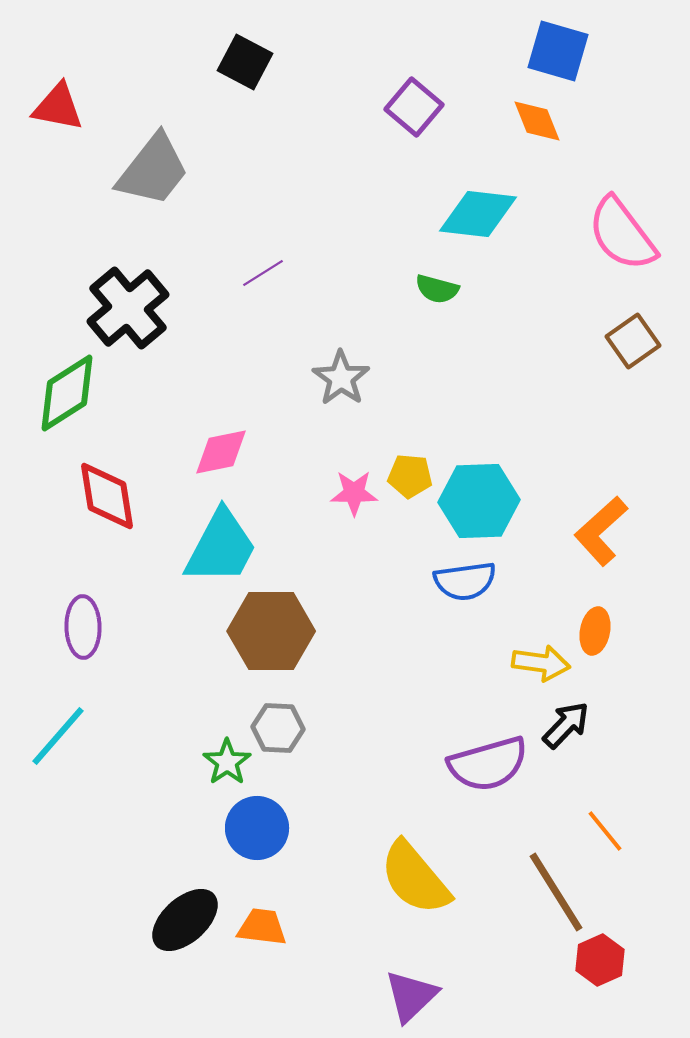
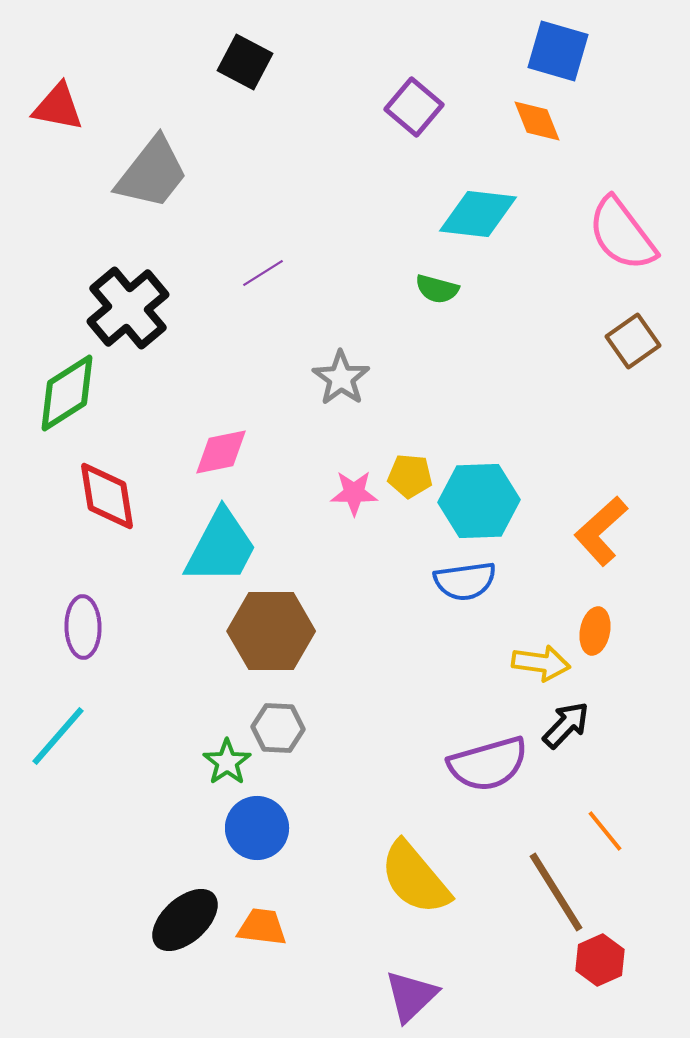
gray trapezoid: moved 1 px left, 3 px down
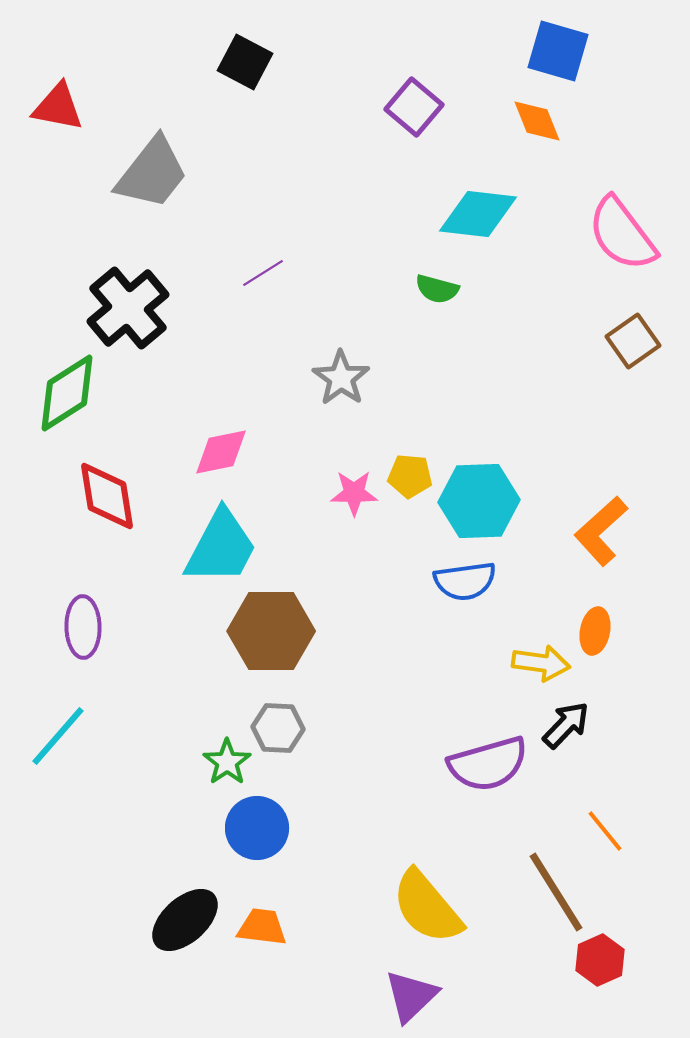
yellow semicircle: moved 12 px right, 29 px down
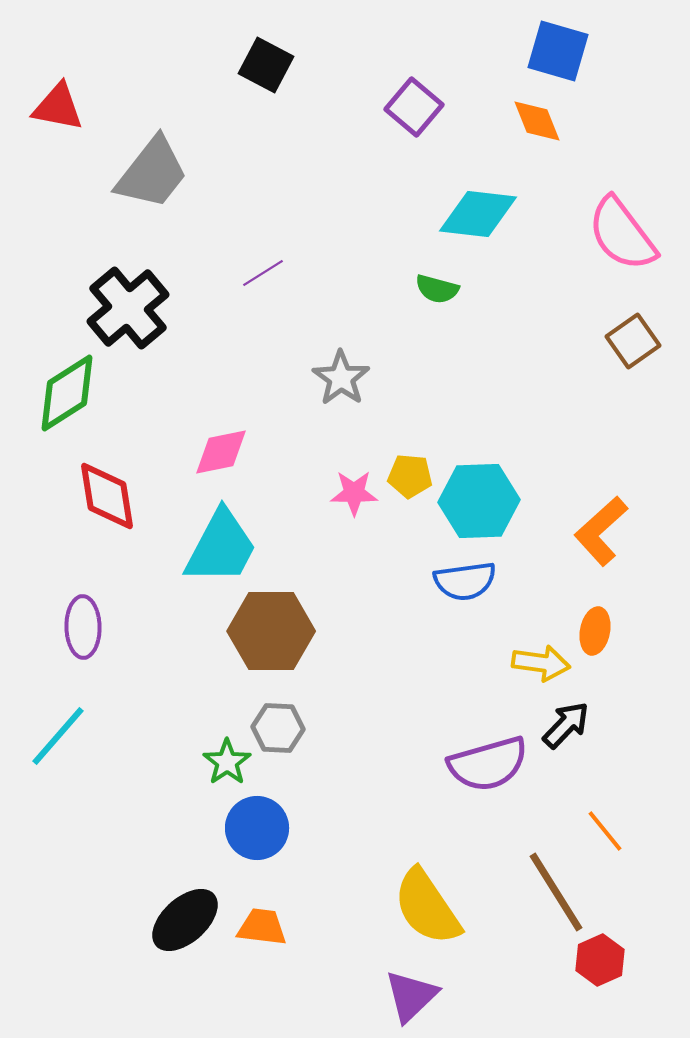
black square: moved 21 px right, 3 px down
yellow semicircle: rotated 6 degrees clockwise
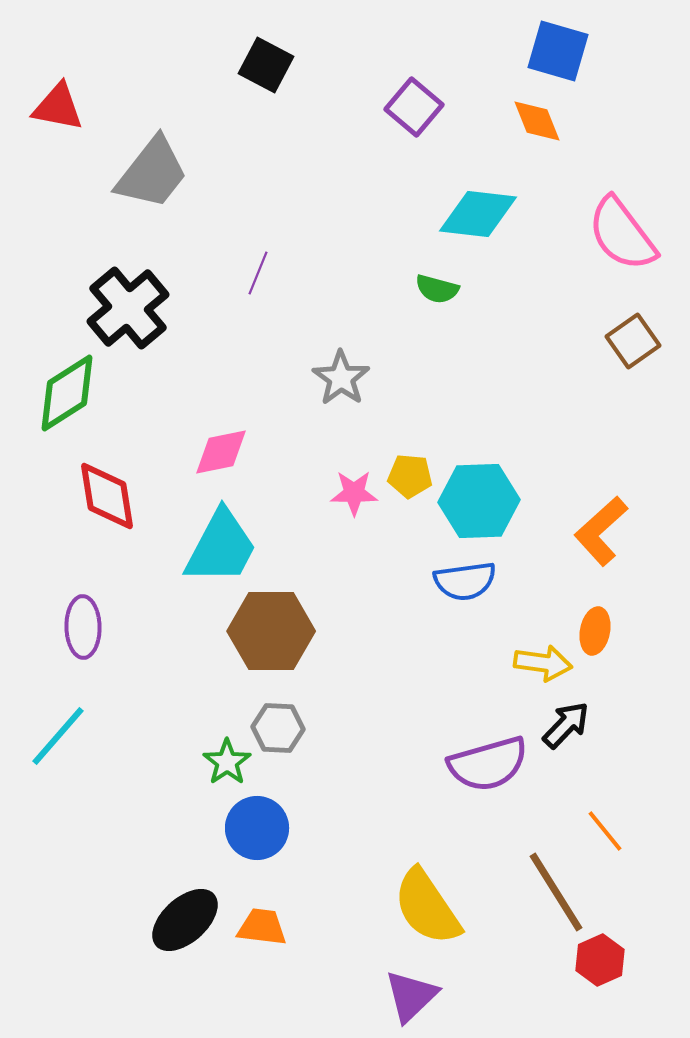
purple line: moved 5 px left; rotated 36 degrees counterclockwise
yellow arrow: moved 2 px right
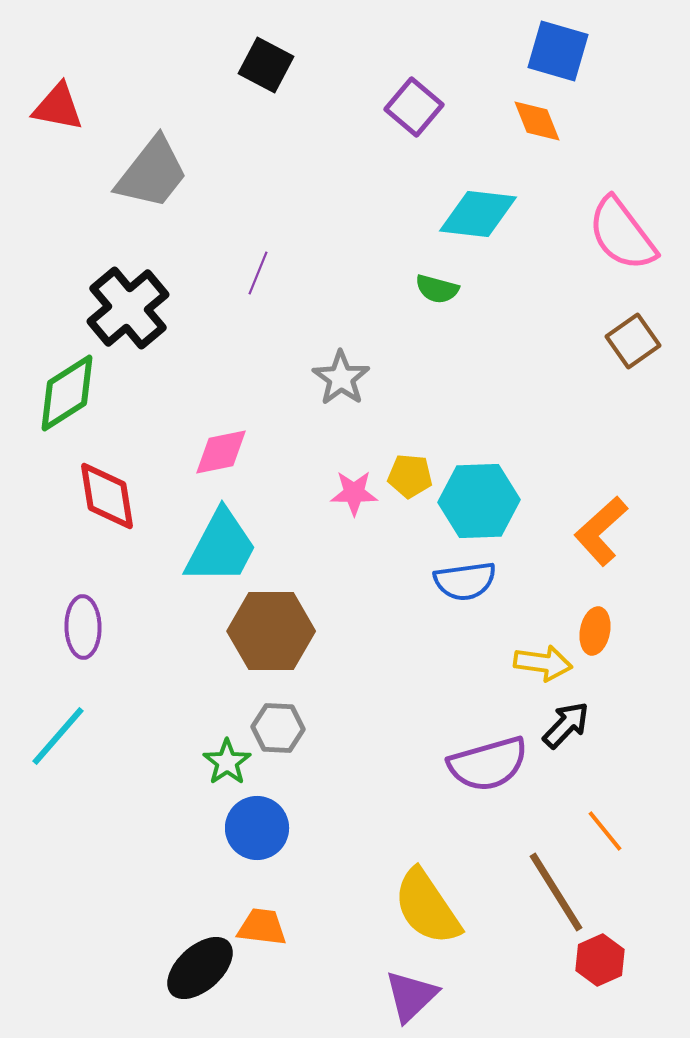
black ellipse: moved 15 px right, 48 px down
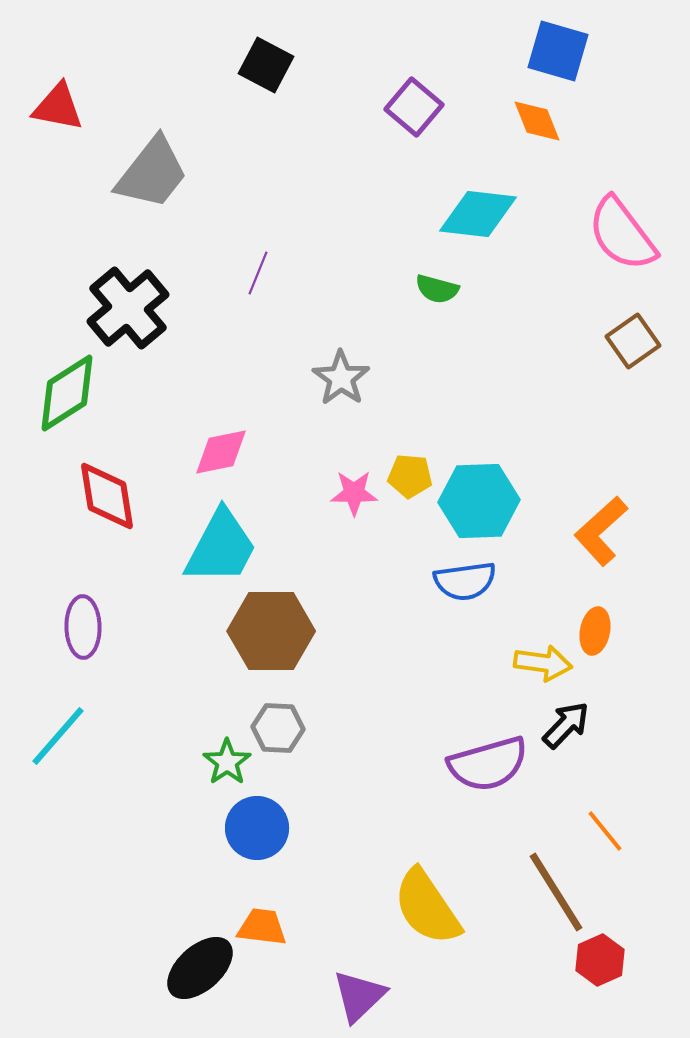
purple triangle: moved 52 px left
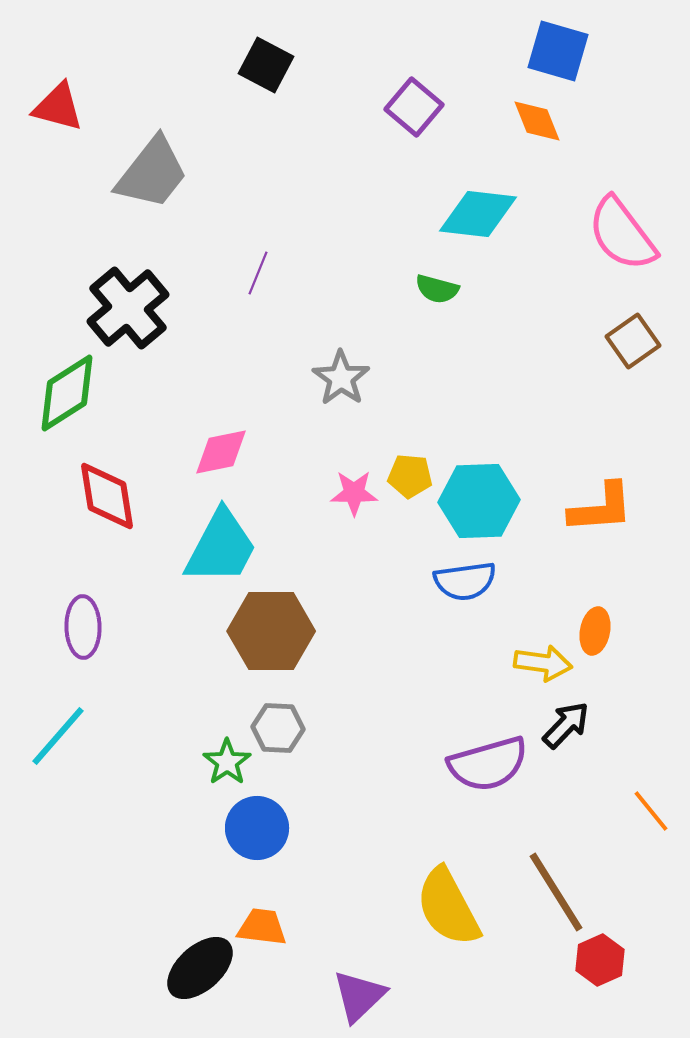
red triangle: rotated 4 degrees clockwise
orange L-shape: moved 23 px up; rotated 142 degrees counterclockwise
orange line: moved 46 px right, 20 px up
yellow semicircle: moved 21 px right; rotated 6 degrees clockwise
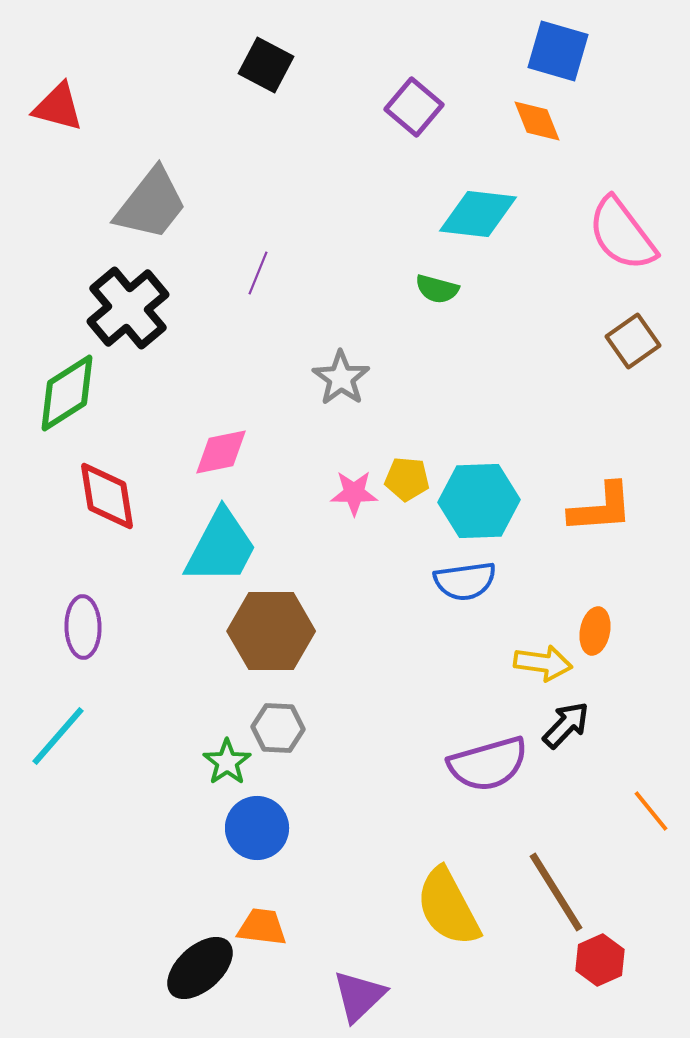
gray trapezoid: moved 1 px left, 31 px down
yellow pentagon: moved 3 px left, 3 px down
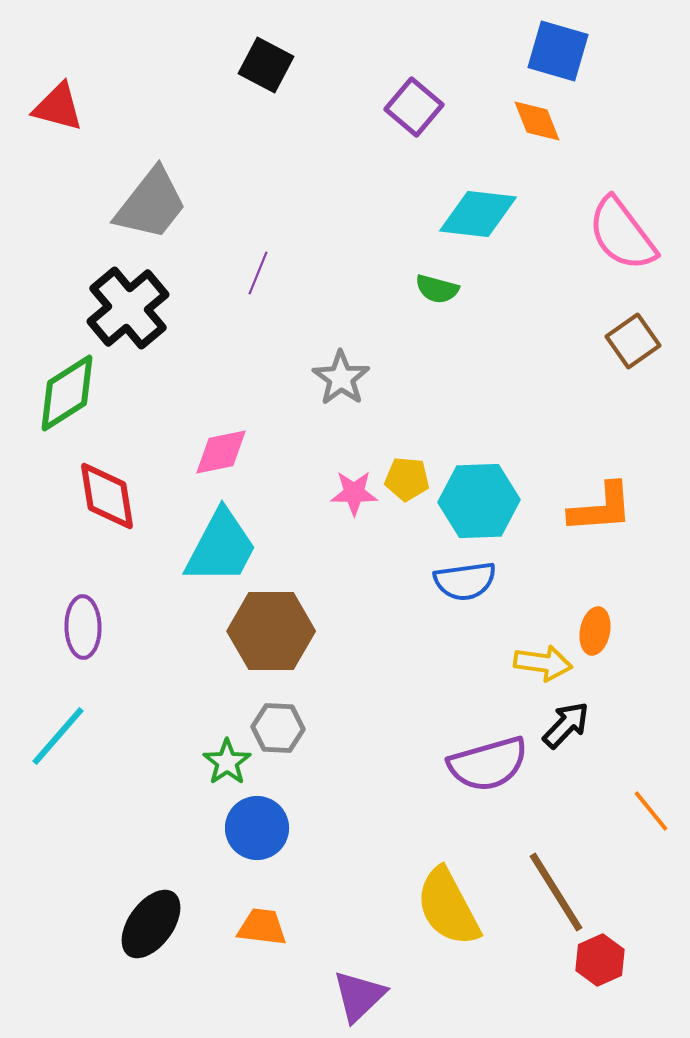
black ellipse: moved 49 px left, 44 px up; rotated 12 degrees counterclockwise
